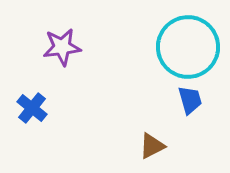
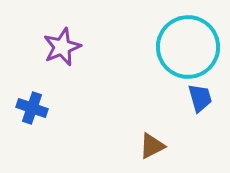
purple star: rotated 15 degrees counterclockwise
blue trapezoid: moved 10 px right, 2 px up
blue cross: rotated 20 degrees counterclockwise
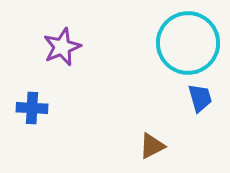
cyan circle: moved 4 px up
blue cross: rotated 16 degrees counterclockwise
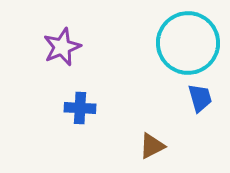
blue cross: moved 48 px right
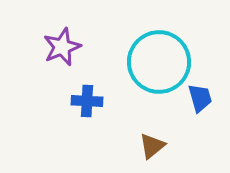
cyan circle: moved 29 px left, 19 px down
blue cross: moved 7 px right, 7 px up
brown triangle: rotated 12 degrees counterclockwise
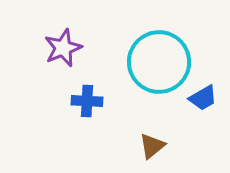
purple star: moved 1 px right, 1 px down
blue trapezoid: moved 3 px right; rotated 76 degrees clockwise
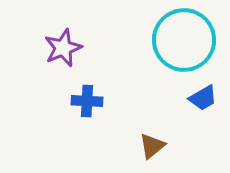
cyan circle: moved 25 px right, 22 px up
